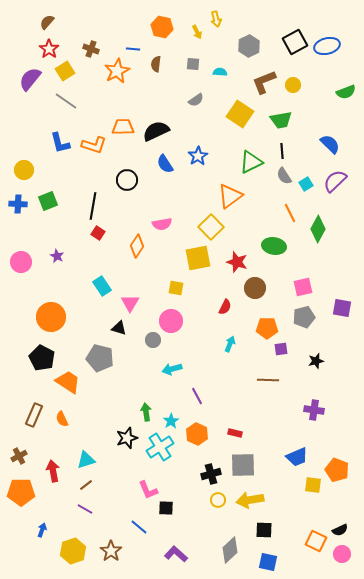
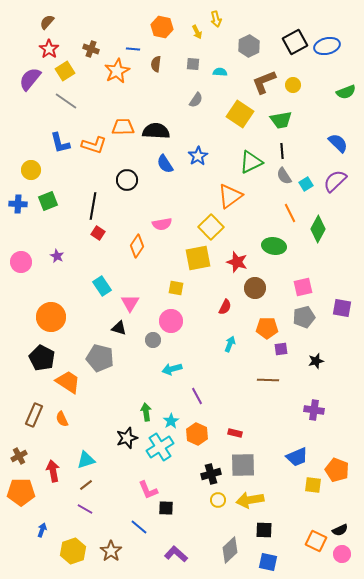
gray semicircle at (196, 100): rotated 21 degrees counterclockwise
black semicircle at (156, 131): rotated 28 degrees clockwise
blue semicircle at (330, 144): moved 8 px right, 1 px up
yellow circle at (24, 170): moved 7 px right
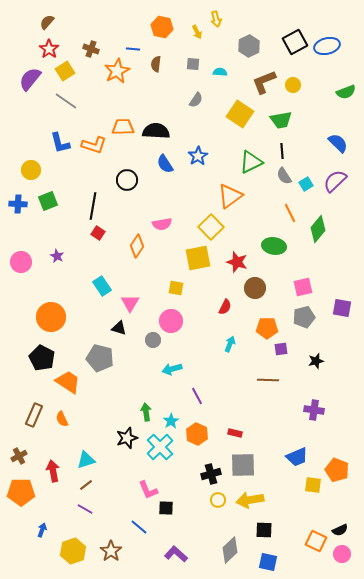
green diamond at (318, 229): rotated 12 degrees clockwise
cyan cross at (160, 447): rotated 12 degrees counterclockwise
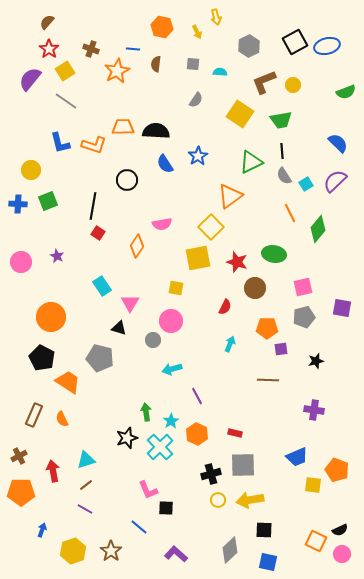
yellow arrow at (216, 19): moved 2 px up
green ellipse at (274, 246): moved 8 px down
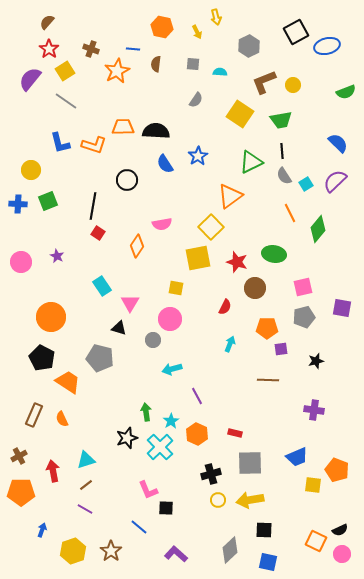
black square at (295, 42): moved 1 px right, 10 px up
pink circle at (171, 321): moved 1 px left, 2 px up
gray square at (243, 465): moved 7 px right, 2 px up
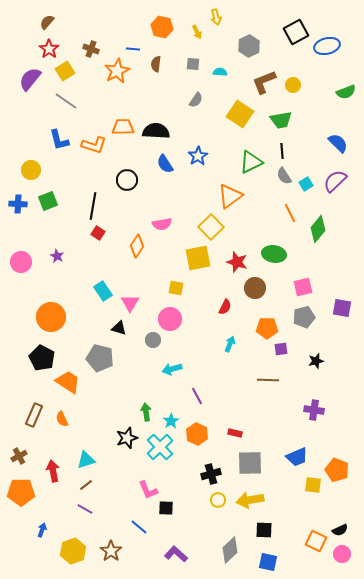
blue L-shape at (60, 143): moved 1 px left, 3 px up
cyan rectangle at (102, 286): moved 1 px right, 5 px down
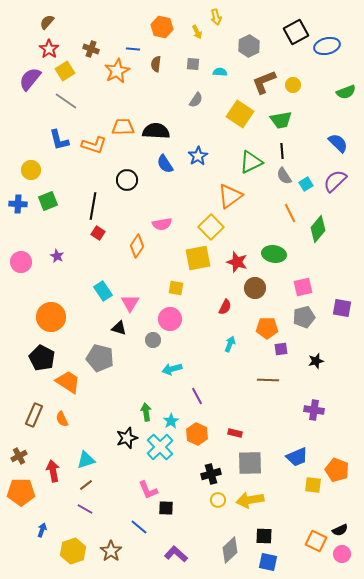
black square at (264, 530): moved 6 px down
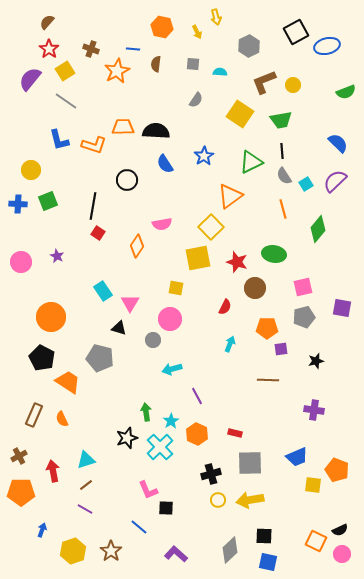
blue star at (198, 156): moved 6 px right
orange line at (290, 213): moved 7 px left, 4 px up; rotated 12 degrees clockwise
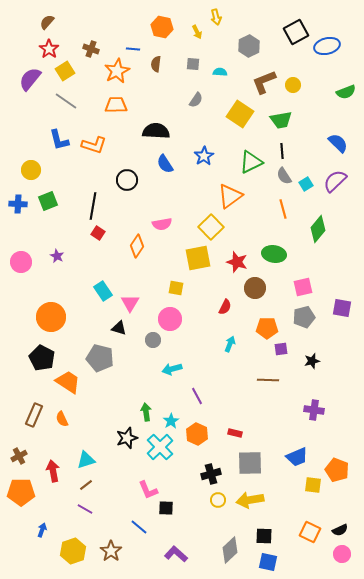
orange trapezoid at (123, 127): moved 7 px left, 22 px up
black star at (316, 361): moved 4 px left
orange square at (316, 541): moved 6 px left, 9 px up
